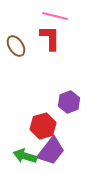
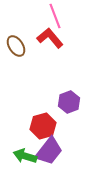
pink line: rotated 55 degrees clockwise
red L-shape: rotated 40 degrees counterclockwise
purple trapezoid: moved 2 px left
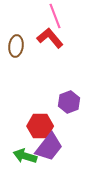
brown ellipse: rotated 40 degrees clockwise
red hexagon: moved 3 px left; rotated 15 degrees clockwise
purple trapezoid: moved 4 px up
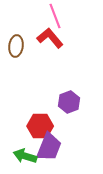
purple trapezoid: rotated 16 degrees counterclockwise
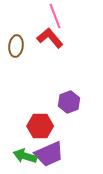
purple trapezoid: moved 7 px down; rotated 44 degrees clockwise
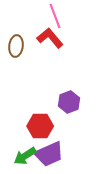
green arrow: rotated 50 degrees counterclockwise
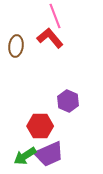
purple hexagon: moved 1 px left, 1 px up; rotated 15 degrees counterclockwise
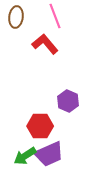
red L-shape: moved 5 px left, 6 px down
brown ellipse: moved 29 px up
